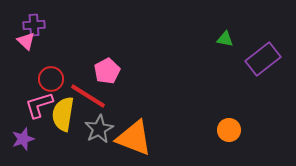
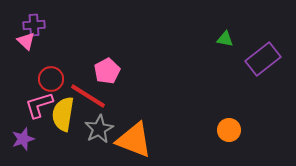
orange triangle: moved 2 px down
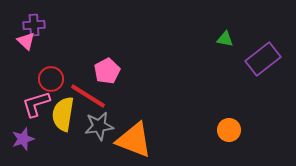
pink L-shape: moved 3 px left, 1 px up
gray star: moved 3 px up; rotated 20 degrees clockwise
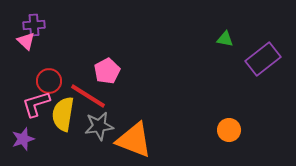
red circle: moved 2 px left, 2 px down
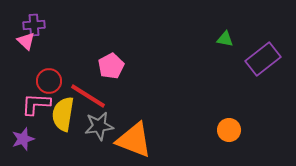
pink pentagon: moved 4 px right, 5 px up
pink L-shape: rotated 20 degrees clockwise
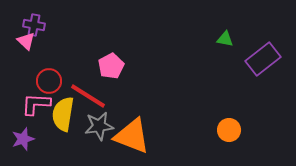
purple cross: rotated 15 degrees clockwise
orange triangle: moved 2 px left, 4 px up
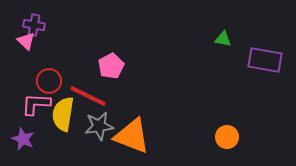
green triangle: moved 2 px left
purple rectangle: moved 2 px right, 1 px down; rotated 48 degrees clockwise
red line: rotated 6 degrees counterclockwise
orange circle: moved 2 px left, 7 px down
purple star: rotated 30 degrees counterclockwise
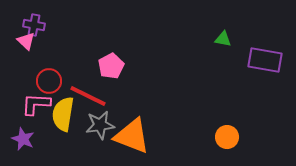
gray star: moved 1 px right, 1 px up
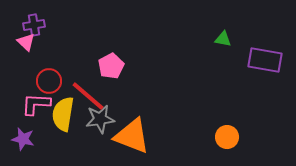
purple cross: rotated 20 degrees counterclockwise
pink triangle: moved 1 px down
red line: rotated 15 degrees clockwise
gray star: moved 6 px up
purple star: rotated 10 degrees counterclockwise
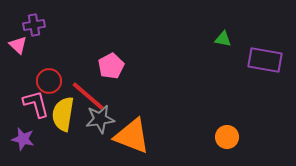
pink triangle: moved 8 px left, 3 px down
pink L-shape: rotated 72 degrees clockwise
